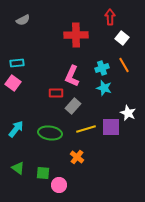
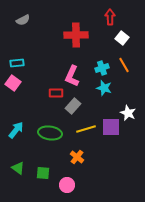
cyan arrow: moved 1 px down
pink circle: moved 8 px right
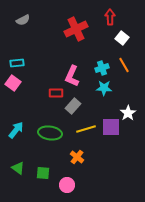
red cross: moved 6 px up; rotated 25 degrees counterclockwise
cyan star: rotated 14 degrees counterclockwise
white star: rotated 14 degrees clockwise
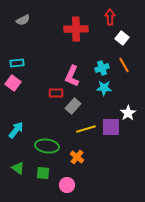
red cross: rotated 25 degrees clockwise
green ellipse: moved 3 px left, 13 px down
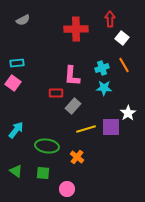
red arrow: moved 2 px down
pink L-shape: rotated 20 degrees counterclockwise
green triangle: moved 2 px left, 3 px down
pink circle: moved 4 px down
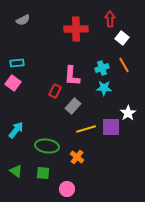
red rectangle: moved 1 px left, 2 px up; rotated 64 degrees counterclockwise
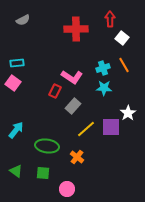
cyan cross: moved 1 px right
pink L-shape: moved 1 px down; rotated 60 degrees counterclockwise
yellow line: rotated 24 degrees counterclockwise
